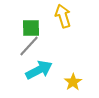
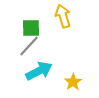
cyan arrow: moved 1 px down
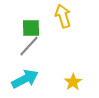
cyan arrow: moved 14 px left, 8 px down
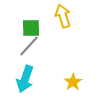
cyan arrow: rotated 136 degrees clockwise
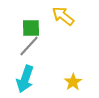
yellow arrow: rotated 35 degrees counterclockwise
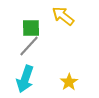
yellow star: moved 4 px left
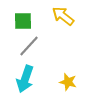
green square: moved 8 px left, 7 px up
yellow star: moved 1 px left; rotated 24 degrees counterclockwise
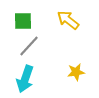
yellow arrow: moved 5 px right, 4 px down
yellow star: moved 8 px right, 10 px up; rotated 24 degrees counterclockwise
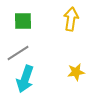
yellow arrow: moved 3 px right, 1 px up; rotated 60 degrees clockwise
gray line: moved 11 px left, 7 px down; rotated 15 degrees clockwise
